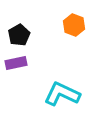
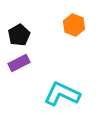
purple rectangle: moved 3 px right; rotated 15 degrees counterclockwise
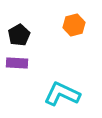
orange hexagon: rotated 25 degrees clockwise
purple rectangle: moved 2 px left; rotated 30 degrees clockwise
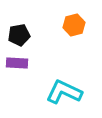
black pentagon: rotated 20 degrees clockwise
cyan L-shape: moved 2 px right, 2 px up
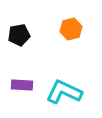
orange hexagon: moved 3 px left, 4 px down
purple rectangle: moved 5 px right, 22 px down
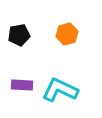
orange hexagon: moved 4 px left, 5 px down
cyan L-shape: moved 4 px left, 2 px up
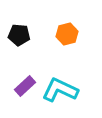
black pentagon: rotated 15 degrees clockwise
purple rectangle: moved 3 px right, 1 px down; rotated 45 degrees counterclockwise
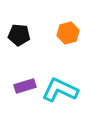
orange hexagon: moved 1 px right, 1 px up
purple rectangle: rotated 25 degrees clockwise
